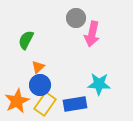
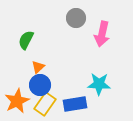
pink arrow: moved 10 px right
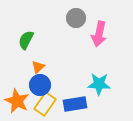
pink arrow: moved 3 px left
orange star: rotated 20 degrees counterclockwise
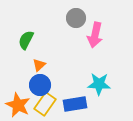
pink arrow: moved 4 px left, 1 px down
orange triangle: moved 1 px right, 2 px up
orange star: moved 1 px right, 4 px down
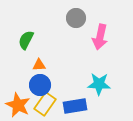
pink arrow: moved 5 px right, 2 px down
orange triangle: rotated 40 degrees clockwise
blue rectangle: moved 2 px down
